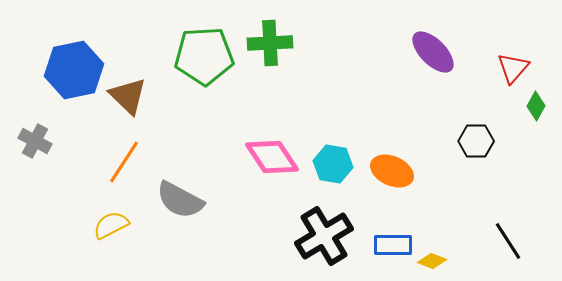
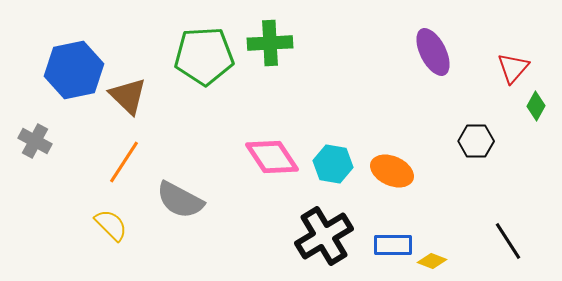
purple ellipse: rotated 18 degrees clockwise
yellow semicircle: rotated 72 degrees clockwise
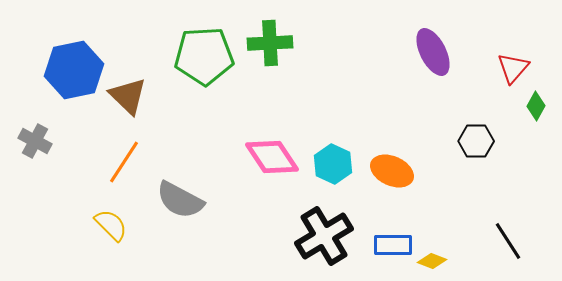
cyan hexagon: rotated 15 degrees clockwise
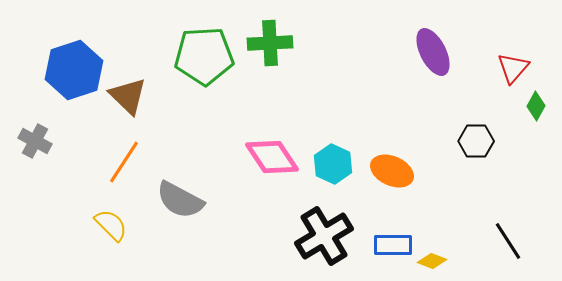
blue hexagon: rotated 6 degrees counterclockwise
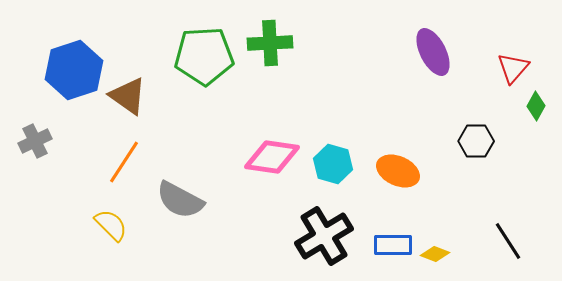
brown triangle: rotated 9 degrees counterclockwise
gray cross: rotated 36 degrees clockwise
pink diamond: rotated 48 degrees counterclockwise
cyan hexagon: rotated 9 degrees counterclockwise
orange ellipse: moved 6 px right
yellow diamond: moved 3 px right, 7 px up
